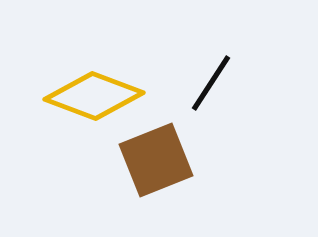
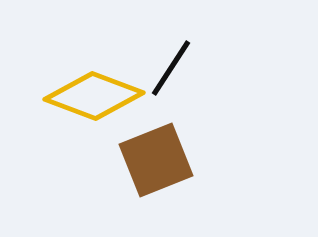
black line: moved 40 px left, 15 px up
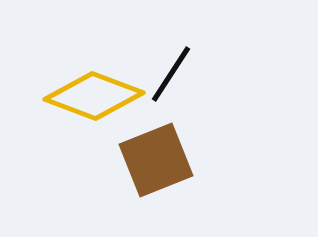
black line: moved 6 px down
